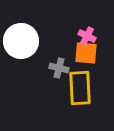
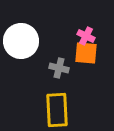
pink cross: moved 1 px left
yellow rectangle: moved 23 px left, 22 px down
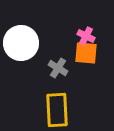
white circle: moved 2 px down
gray cross: moved 1 px left; rotated 18 degrees clockwise
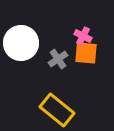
pink cross: moved 3 px left
gray cross: moved 9 px up; rotated 24 degrees clockwise
yellow rectangle: rotated 48 degrees counterclockwise
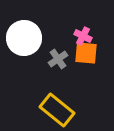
white circle: moved 3 px right, 5 px up
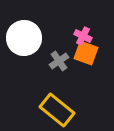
orange square: rotated 15 degrees clockwise
gray cross: moved 1 px right, 2 px down
